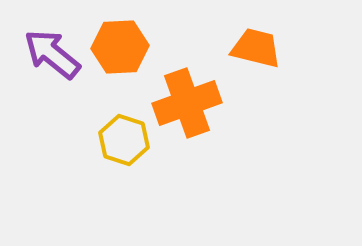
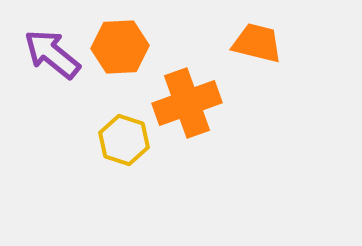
orange trapezoid: moved 1 px right, 5 px up
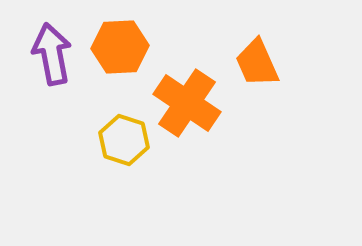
orange trapezoid: moved 20 px down; rotated 128 degrees counterclockwise
purple arrow: rotated 40 degrees clockwise
orange cross: rotated 36 degrees counterclockwise
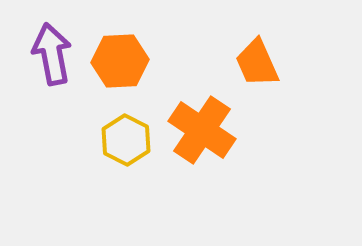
orange hexagon: moved 14 px down
orange cross: moved 15 px right, 27 px down
yellow hexagon: moved 2 px right; rotated 9 degrees clockwise
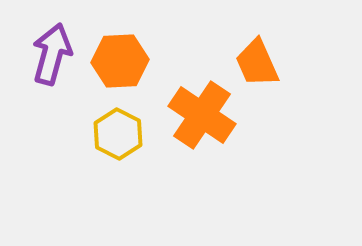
purple arrow: rotated 26 degrees clockwise
orange cross: moved 15 px up
yellow hexagon: moved 8 px left, 6 px up
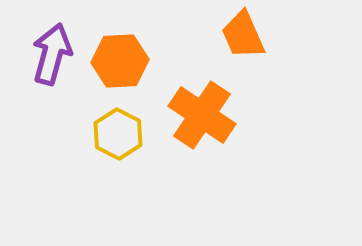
orange trapezoid: moved 14 px left, 28 px up
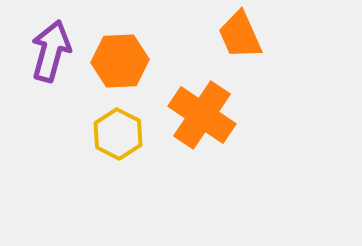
orange trapezoid: moved 3 px left
purple arrow: moved 1 px left, 3 px up
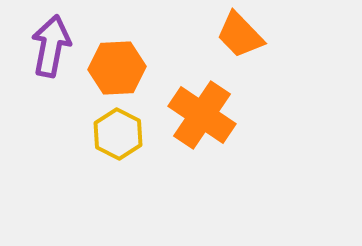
orange trapezoid: rotated 20 degrees counterclockwise
purple arrow: moved 5 px up; rotated 4 degrees counterclockwise
orange hexagon: moved 3 px left, 7 px down
